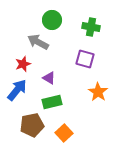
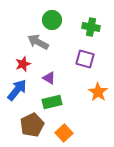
brown pentagon: rotated 15 degrees counterclockwise
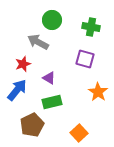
orange square: moved 15 px right
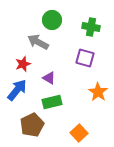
purple square: moved 1 px up
